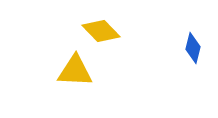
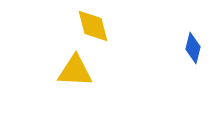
yellow diamond: moved 8 px left, 5 px up; rotated 30 degrees clockwise
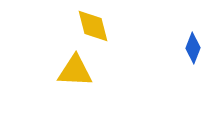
blue diamond: rotated 8 degrees clockwise
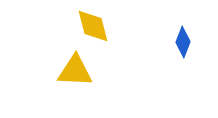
blue diamond: moved 10 px left, 6 px up
